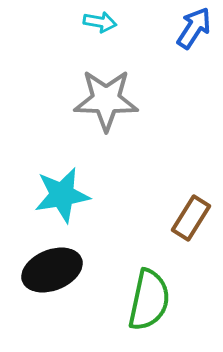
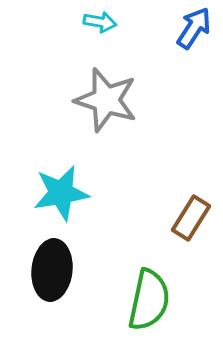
gray star: rotated 16 degrees clockwise
cyan star: moved 1 px left, 2 px up
black ellipse: rotated 62 degrees counterclockwise
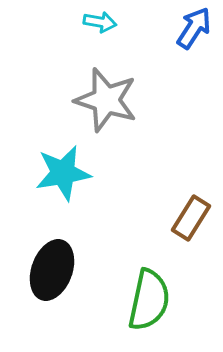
cyan star: moved 2 px right, 20 px up
black ellipse: rotated 14 degrees clockwise
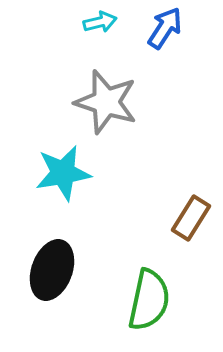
cyan arrow: rotated 24 degrees counterclockwise
blue arrow: moved 29 px left
gray star: moved 2 px down
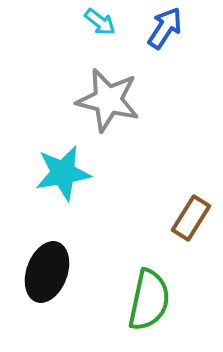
cyan arrow: rotated 52 degrees clockwise
gray star: moved 2 px right, 2 px up; rotated 4 degrees counterclockwise
black ellipse: moved 5 px left, 2 px down
